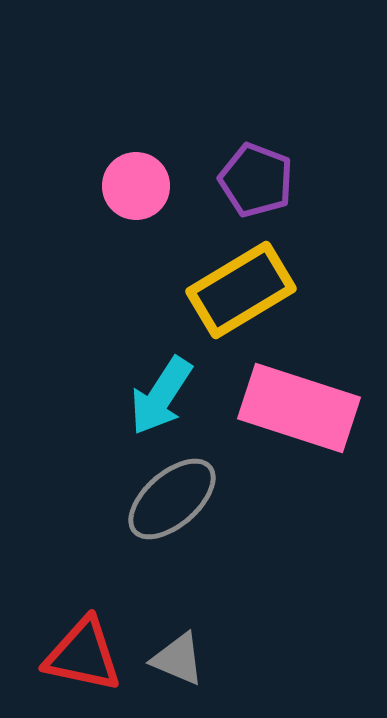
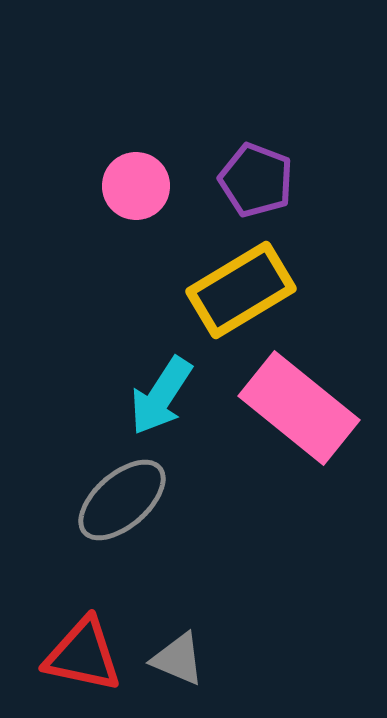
pink rectangle: rotated 21 degrees clockwise
gray ellipse: moved 50 px left, 1 px down
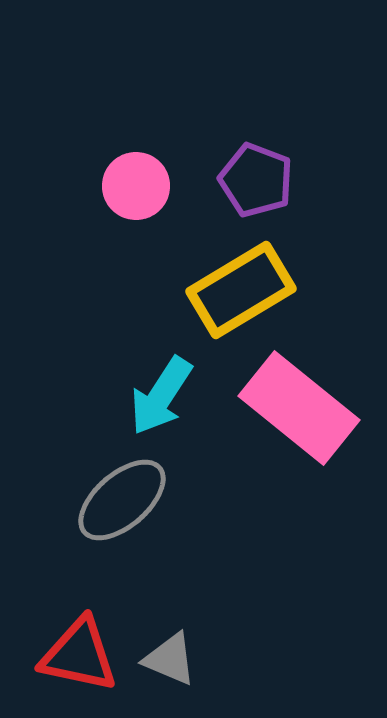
red triangle: moved 4 px left
gray triangle: moved 8 px left
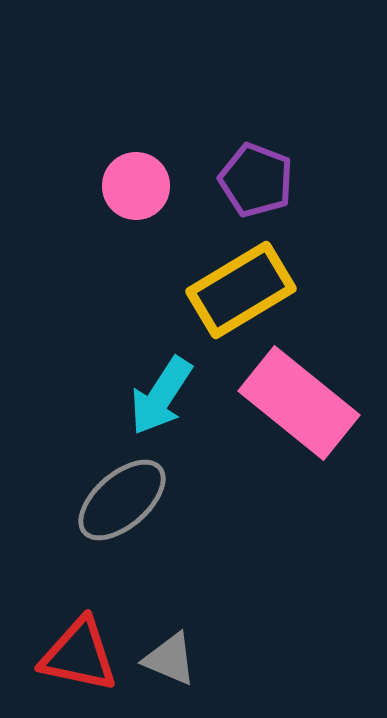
pink rectangle: moved 5 px up
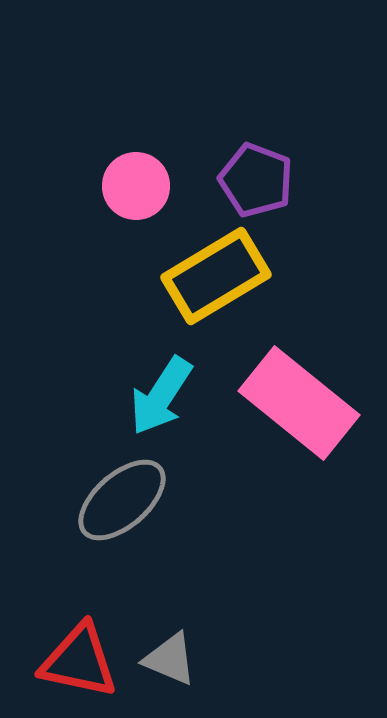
yellow rectangle: moved 25 px left, 14 px up
red triangle: moved 6 px down
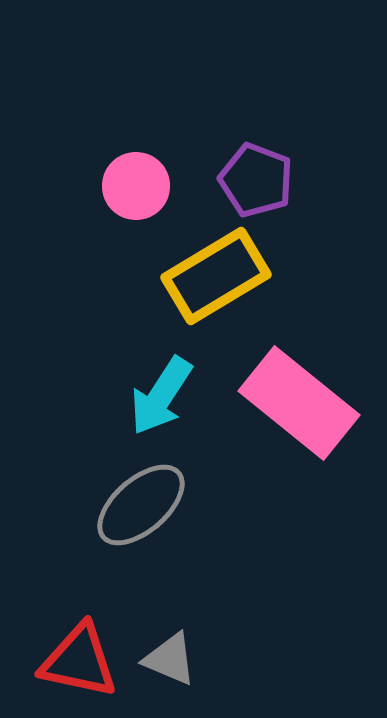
gray ellipse: moved 19 px right, 5 px down
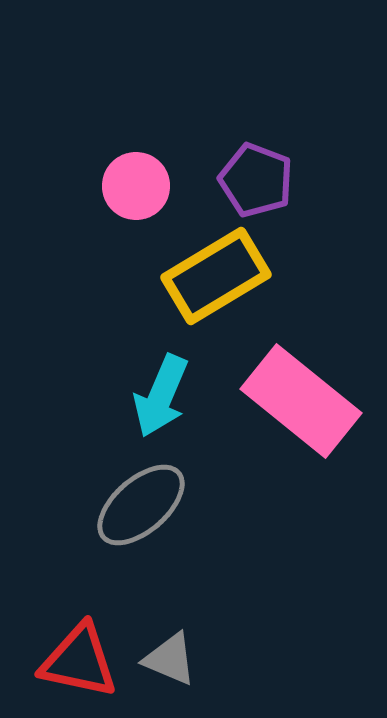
cyan arrow: rotated 10 degrees counterclockwise
pink rectangle: moved 2 px right, 2 px up
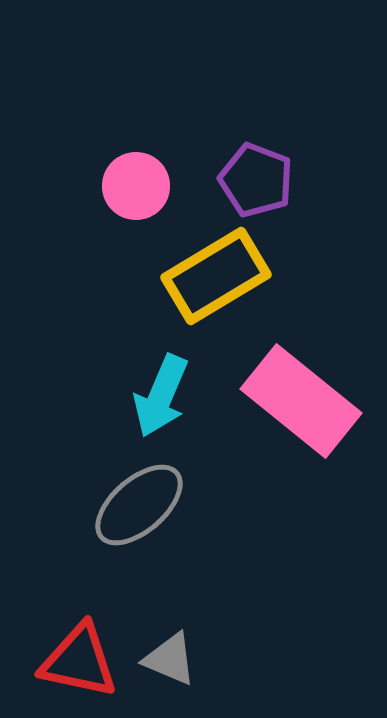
gray ellipse: moved 2 px left
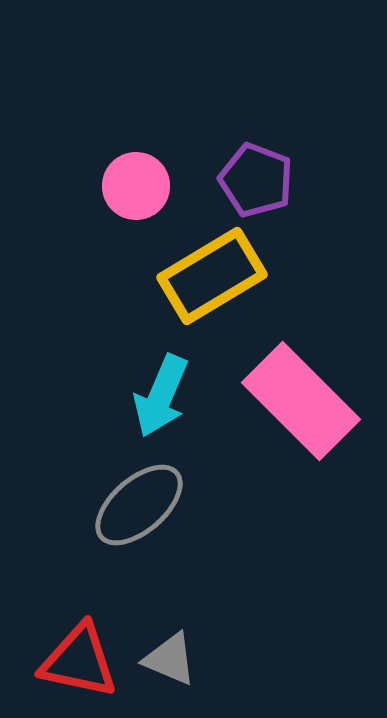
yellow rectangle: moved 4 px left
pink rectangle: rotated 6 degrees clockwise
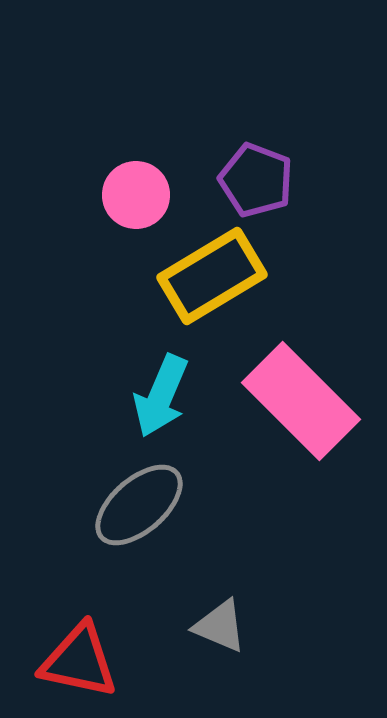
pink circle: moved 9 px down
gray triangle: moved 50 px right, 33 px up
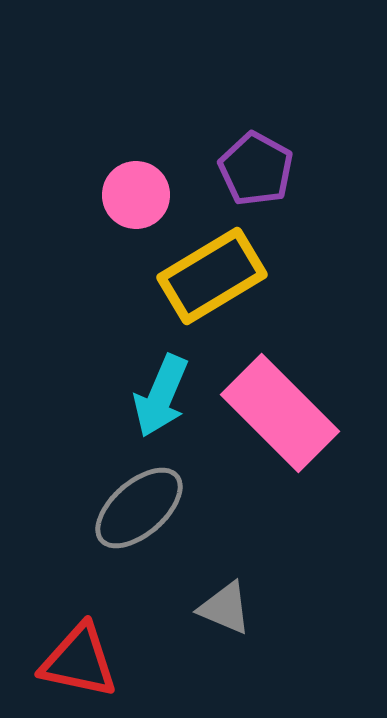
purple pentagon: moved 11 px up; rotated 8 degrees clockwise
pink rectangle: moved 21 px left, 12 px down
gray ellipse: moved 3 px down
gray triangle: moved 5 px right, 18 px up
